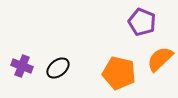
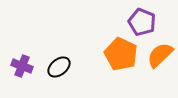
orange semicircle: moved 4 px up
black ellipse: moved 1 px right, 1 px up
orange pentagon: moved 2 px right, 19 px up; rotated 12 degrees clockwise
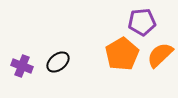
purple pentagon: rotated 28 degrees counterclockwise
orange pentagon: moved 1 px right; rotated 16 degrees clockwise
black ellipse: moved 1 px left, 5 px up
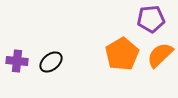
purple pentagon: moved 9 px right, 3 px up
black ellipse: moved 7 px left
purple cross: moved 5 px left, 5 px up; rotated 15 degrees counterclockwise
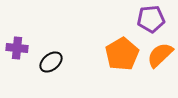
purple cross: moved 13 px up
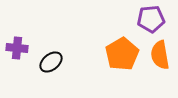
orange semicircle: rotated 56 degrees counterclockwise
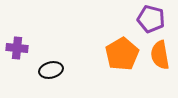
purple pentagon: rotated 20 degrees clockwise
black ellipse: moved 8 px down; rotated 25 degrees clockwise
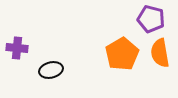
orange semicircle: moved 2 px up
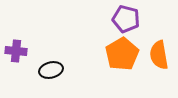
purple pentagon: moved 25 px left
purple cross: moved 1 px left, 3 px down
orange semicircle: moved 1 px left, 2 px down
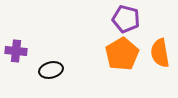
orange semicircle: moved 1 px right, 2 px up
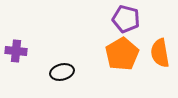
black ellipse: moved 11 px right, 2 px down
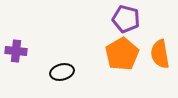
orange semicircle: moved 1 px down
